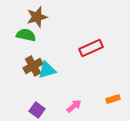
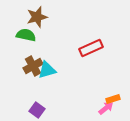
pink arrow: moved 32 px right, 2 px down
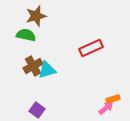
brown star: moved 1 px left, 1 px up
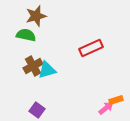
orange rectangle: moved 3 px right, 1 px down
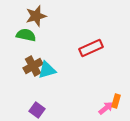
orange rectangle: moved 1 px down; rotated 56 degrees counterclockwise
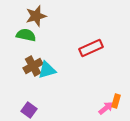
purple square: moved 8 px left
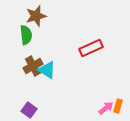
green semicircle: rotated 72 degrees clockwise
cyan triangle: rotated 48 degrees clockwise
orange rectangle: moved 2 px right, 5 px down
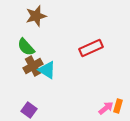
green semicircle: moved 12 px down; rotated 144 degrees clockwise
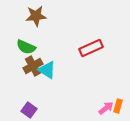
brown star: rotated 10 degrees clockwise
green semicircle: rotated 24 degrees counterclockwise
